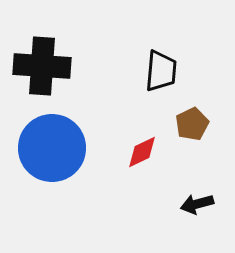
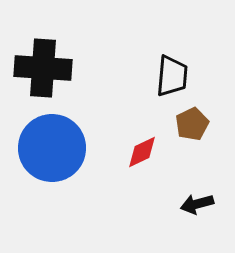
black cross: moved 1 px right, 2 px down
black trapezoid: moved 11 px right, 5 px down
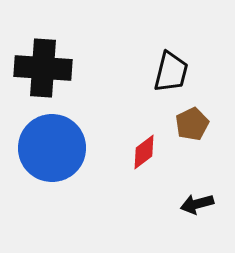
black trapezoid: moved 1 px left, 4 px up; rotated 9 degrees clockwise
red diamond: moved 2 px right; rotated 12 degrees counterclockwise
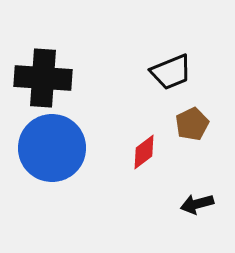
black cross: moved 10 px down
black trapezoid: rotated 54 degrees clockwise
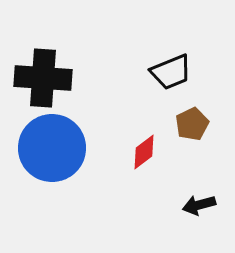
black arrow: moved 2 px right, 1 px down
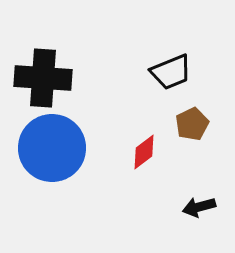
black arrow: moved 2 px down
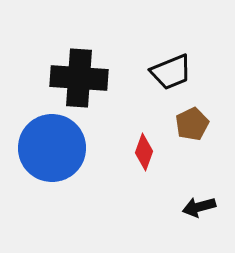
black cross: moved 36 px right
red diamond: rotated 33 degrees counterclockwise
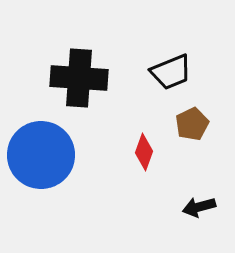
blue circle: moved 11 px left, 7 px down
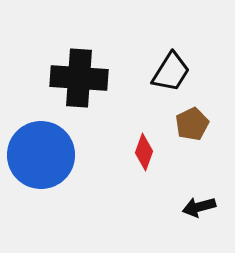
black trapezoid: rotated 36 degrees counterclockwise
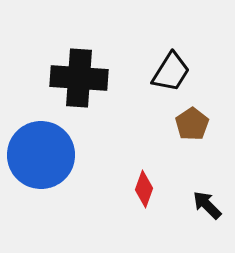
brown pentagon: rotated 8 degrees counterclockwise
red diamond: moved 37 px down
black arrow: moved 8 px right, 2 px up; rotated 60 degrees clockwise
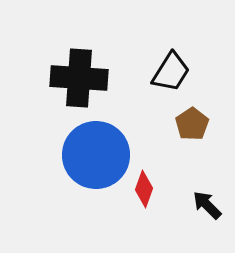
blue circle: moved 55 px right
